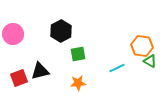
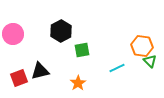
green square: moved 4 px right, 4 px up
green triangle: rotated 16 degrees clockwise
orange star: rotated 28 degrees counterclockwise
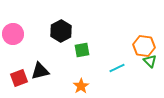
orange hexagon: moved 2 px right
orange star: moved 3 px right, 3 px down
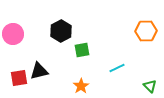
orange hexagon: moved 2 px right, 15 px up; rotated 10 degrees counterclockwise
green triangle: moved 25 px down
black triangle: moved 1 px left
red square: rotated 12 degrees clockwise
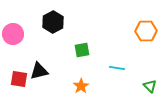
black hexagon: moved 8 px left, 9 px up
cyan line: rotated 35 degrees clockwise
red square: moved 1 px down; rotated 18 degrees clockwise
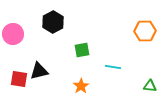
orange hexagon: moved 1 px left
cyan line: moved 4 px left, 1 px up
green triangle: rotated 40 degrees counterclockwise
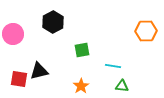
orange hexagon: moved 1 px right
cyan line: moved 1 px up
green triangle: moved 28 px left
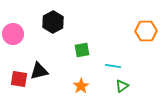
green triangle: rotated 40 degrees counterclockwise
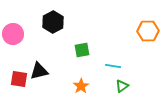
orange hexagon: moved 2 px right
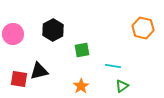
black hexagon: moved 8 px down
orange hexagon: moved 5 px left, 3 px up; rotated 15 degrees clockwise
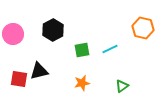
cyan line: moved 3 px left, 17 px up; rotated 35 degrees counterclockwise
orange star: moved 1 px right, 3 px up; rotated 21 degrees clockwise
